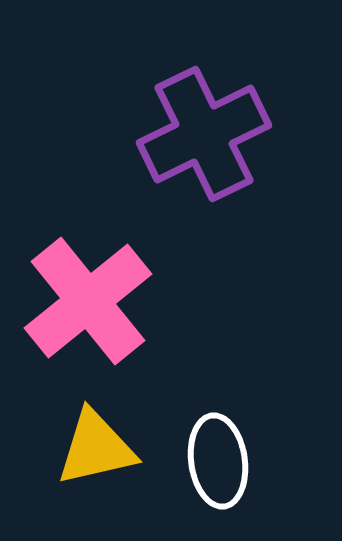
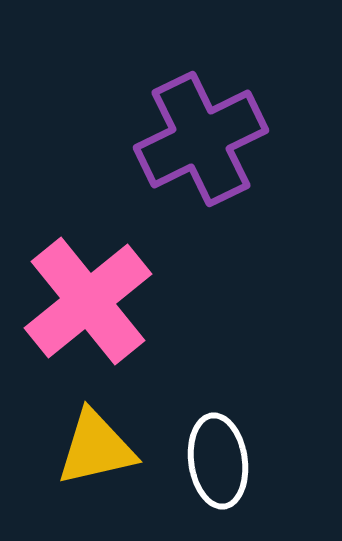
purple cross: moved 3 px left, 5 px down
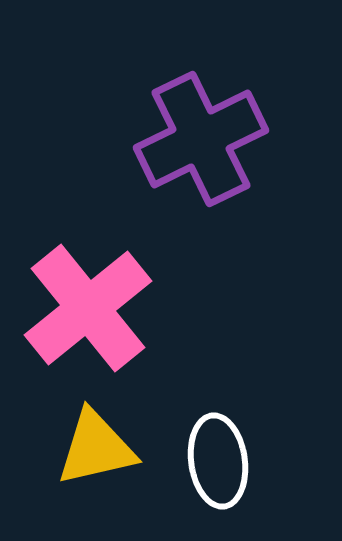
pink cross: moved 7 px down
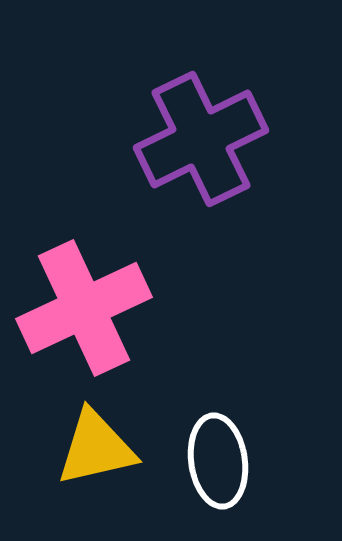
pink cross: moved 4 px left; rotated 14 degrees clockwise
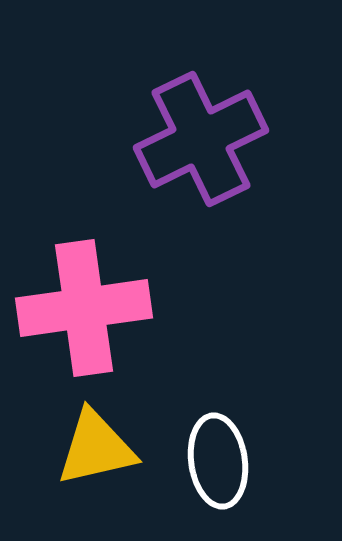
pink cross: rotated 17 degrees clockwise
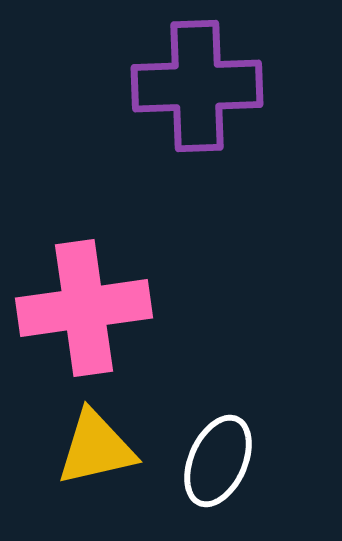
purple cross: moved 4 px left, 53 px up; rotated 24 degrees clockwise
white ellipse: rotated 32 degrees clockwise
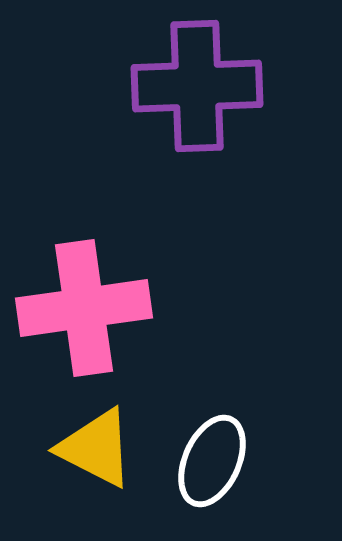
yellow triangle: rotated 40 degrees clockwise
white ellipse: moved 6 px left
